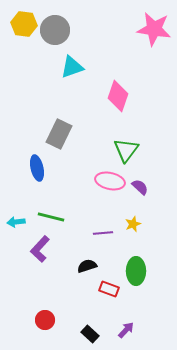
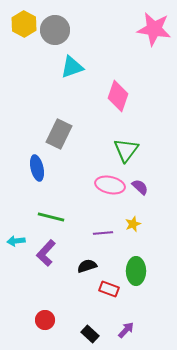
yellow hexagon: rotated 20 degrees clockwise
pink ellipse: moved 4 px down
cyan arrow: moved 19 px down
purple L-shape: moved 6 px right, 4 px down
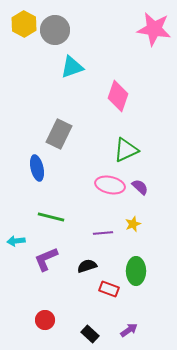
green triangle: rotated 28 degrees clockwise
purple L-shape: moved 6 px down; rotated 24 degrees clockwise
purple arrow: moved 3 px right; rotated 12 degrees clockwise
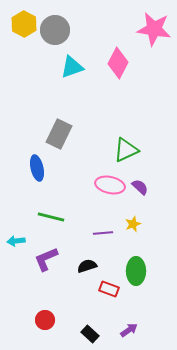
pink diamond: moved 33 px up; rotated 8 degrees clockwise
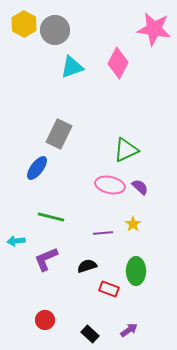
blue ellipse: rotated 50 degrees clockwise
yellow star: rotated 14 degrees counterclockwise
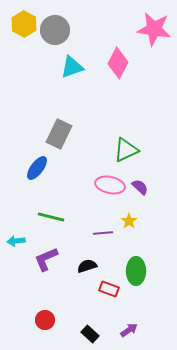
yellow star: moved 4 px left, 3 px up
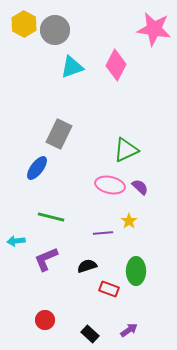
pink diamond: moved 2 px left, 2 px down
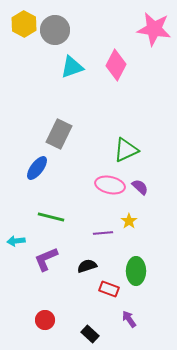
purple arrow: moved 11 px up; rotated 90 degrees counterclockwise
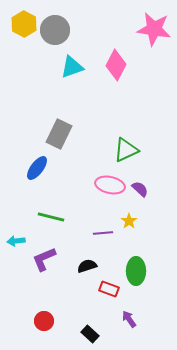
purple semicircle: moved 2 px down
purple L-shape: moved 2 px left
red circle: moved 1 px left, 1 px down
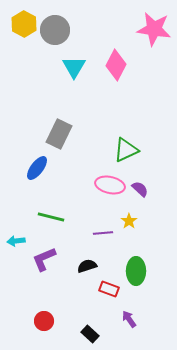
cyan triangle: moved 2 px right; rotated 40 degrees counterclockwise
